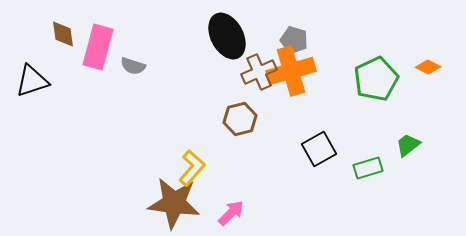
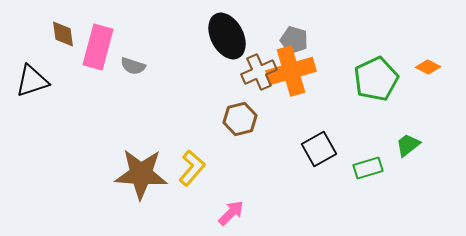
brown star: moved 33 px left, 29 px up; rotated 4 degrees counterclockwise
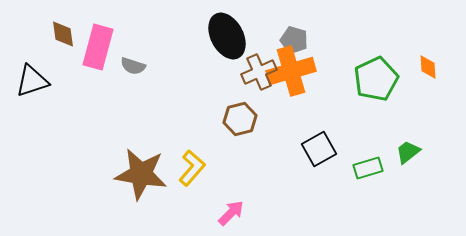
orange diamond: rotated 60 degrees clockwise
green trapezoid: moved 7 px down
brown star: rotated 6 degrees clockwise
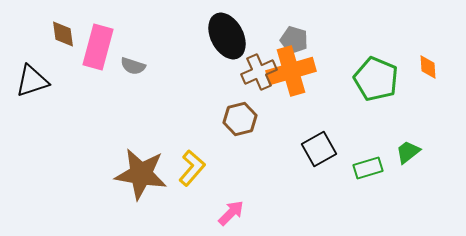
green pentagon: rotated 24 degrees counterclockwise
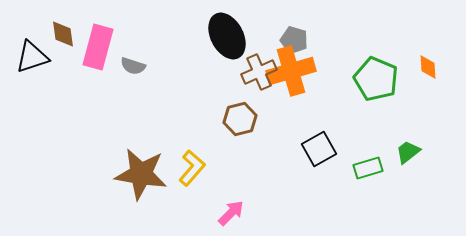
black triangle: moved 24 px up
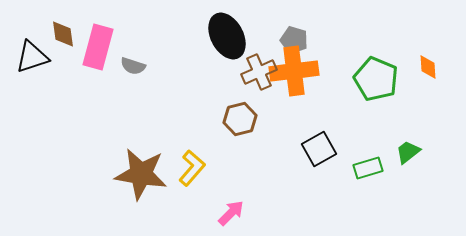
orange cross: moved 3 px right; rotated 9 degrees clockwise
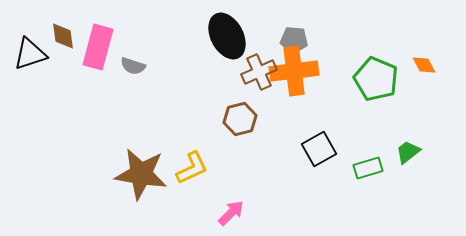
brown diamond: moved 2 px down
gray pentagon: rotated 12 degrees counterclockwise
black triangle: moved 2 px left, 3 px up
orange diamond: moved 4 px left, 2 px up; rotated 25 degrees counterclockwise
yellow L-shape: rotated 24 degrees clockwise
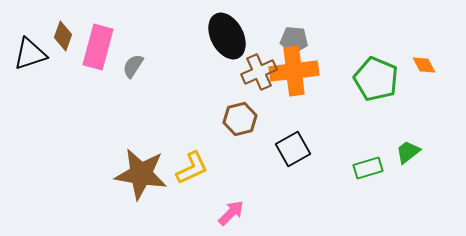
brown diamond: rotated 28 degrees clockwise
gray semicircle: rotated 105 degrees clockwise
black square: moved 26 px left
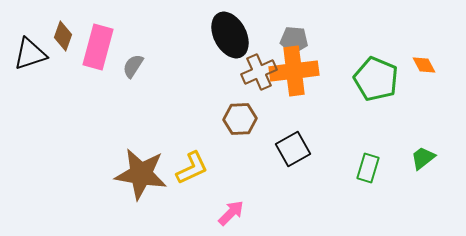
black ellipse: moved 3 px right, 1 px up
brown hexagon: rotated 12 degrees clockwise
green trapezoid: moved 15 px right, 6 px down
green rectangle: rotated 56 degrees counterclockwise
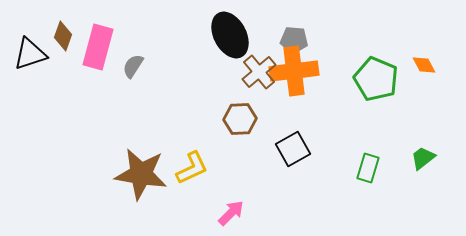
brown cross: rotated 16 degrees counterclockwise
